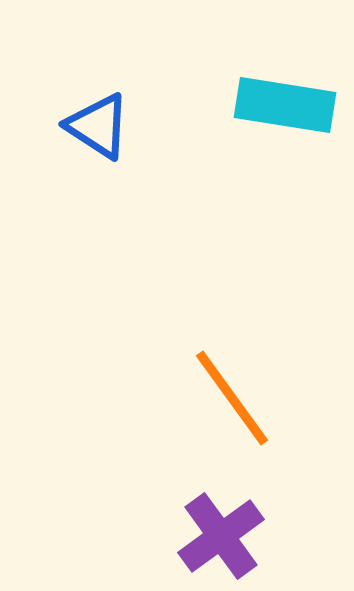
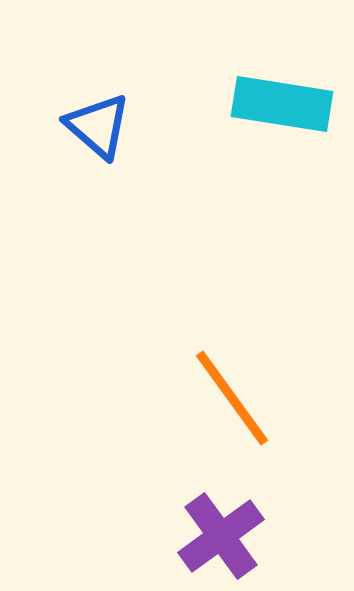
cyan rectangle: moved 3 px left, 1 px up
blue triangle: rotated 8 degrees clockwise
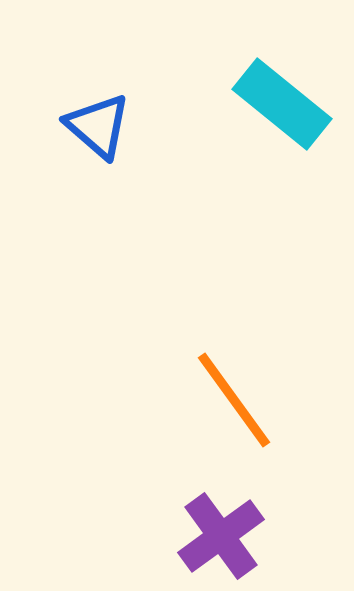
cyan rectangle: rotated 30 degrees clockwise
orange line: moved 2 px right, 2 px down
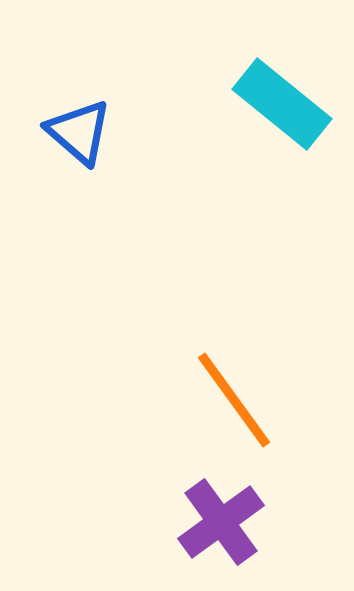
blue triangle: moved 19 px left, 6 px down
purple cross: moved 14 px up
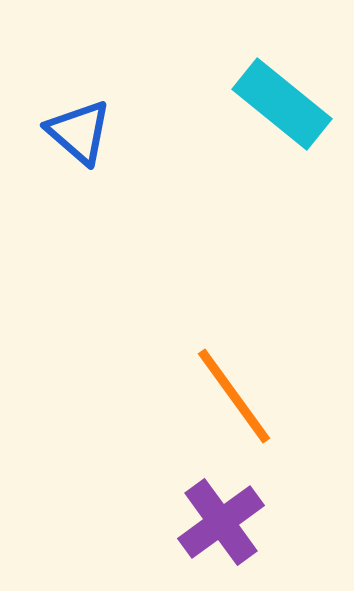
orange line: moved 4 px up
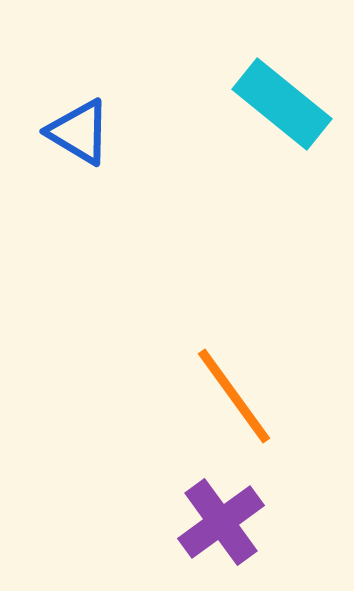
blue triangle: rotated 10 degrees counterclockwise
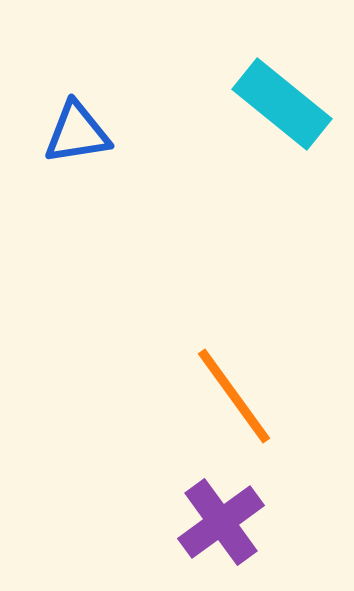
blue triangle: moved 2 px left, 1 px down; rotated 40 degrees counterclockwise
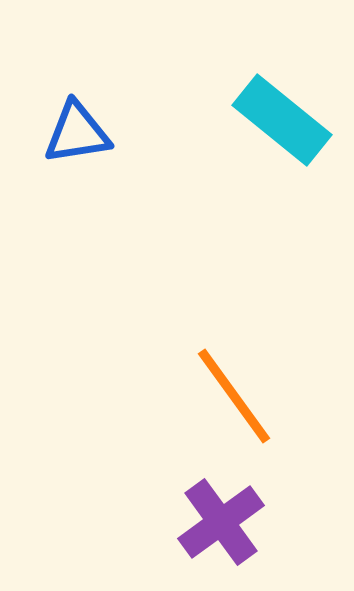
cyan rectangle: moved 16 px down
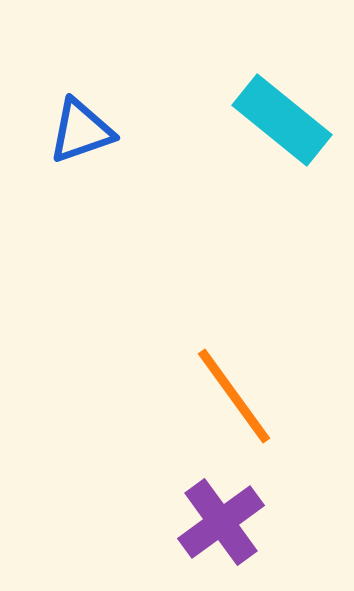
blue triangle: moved 4 px right, 2 px up; rotated 10 degrees counterclockwise
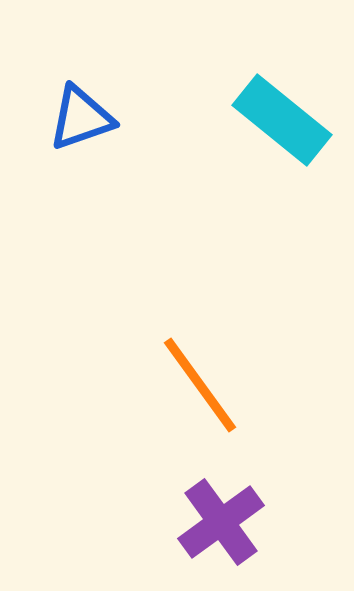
blue triangle: moved 13 px up
orange line: moved 34 px left, 11 px up
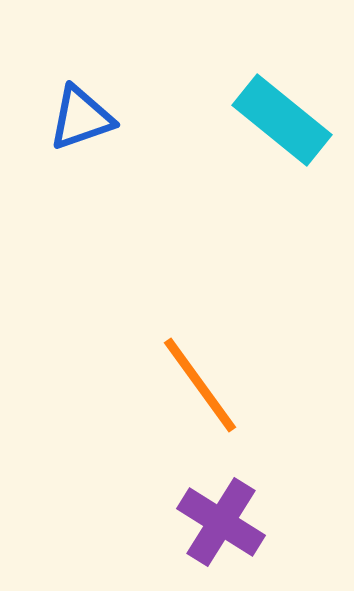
purple cross: rotated 22 degrees counterclockwise
